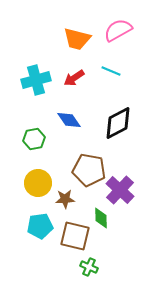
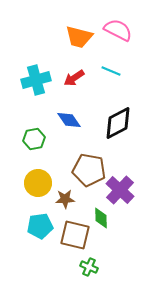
pink semicircle: rotated 56 degrees clockwise
orange trapezoid: moved 2 px right, 2 px up
brown square: moved 1 px up
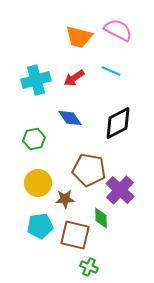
blue diamond: moved 1 px right, 2 px up
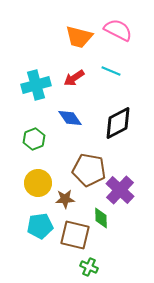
cyan cross: moved 5 px down
green hexagon: rotated 10 degrees counterclockwise
